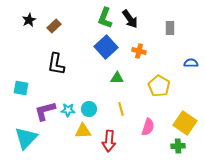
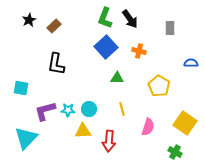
yellow line: moved 1 px right
green cross: moved 3 px left, 6 px down; rotated 32 degrees clockwise
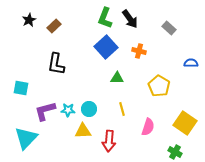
gray rectangle: moved 1 px left; rotated 48 degrees counterclockwise
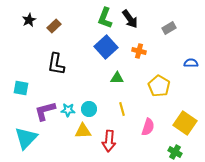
gray rectangle: rotated 72 degrees counterclockwise
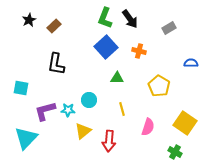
cyan circle: moved 9 px up
yellow triangle: rotated 36 degrees counterclockwise
